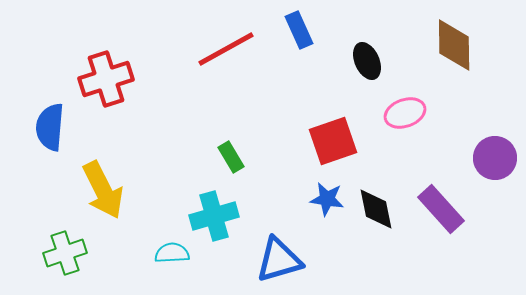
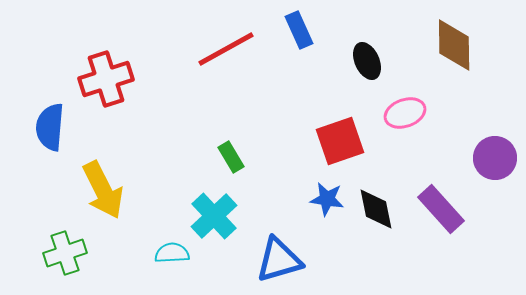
red square: moved 7 px right
cyan cross: rotated 27 degrees counterclockwise
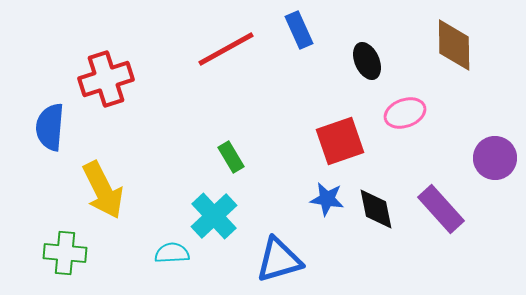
green cross: rotated 24 degrees clockwise
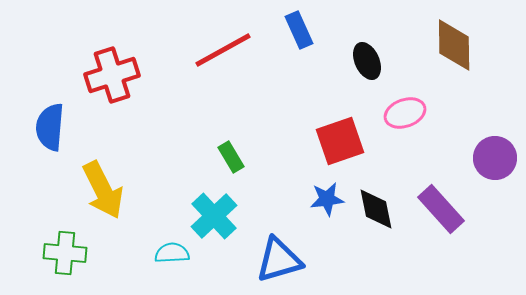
red line: moved 3 px left, 1 px down
red cross: moved 6 px right, 4 px up
blue star: rotated 16 degrees counterclockwise
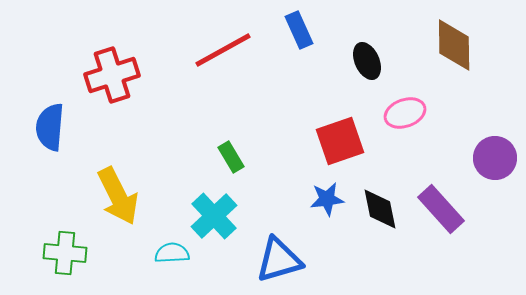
yellow arrow: moved 15 px right, 6 px down
black diamond: moved 4 px right
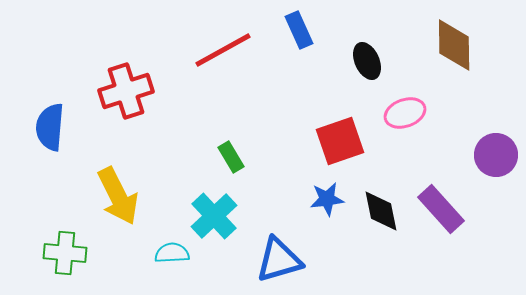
red cross: moved 14 px right, 16 px down
purple circle: moved 1 px right, 3 px up
black diamond: moved 1 px right, 2 px down
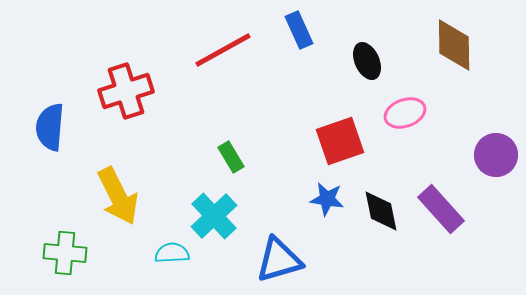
blue star: rotated 16 degrees clockwise
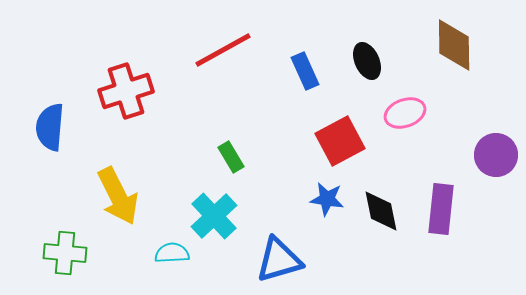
blue rectangle: moved 6 px right, 41 px down
red square: rotated 9 degrees counterclockwise
purple rectangle: rotated 48 degrees clockwise
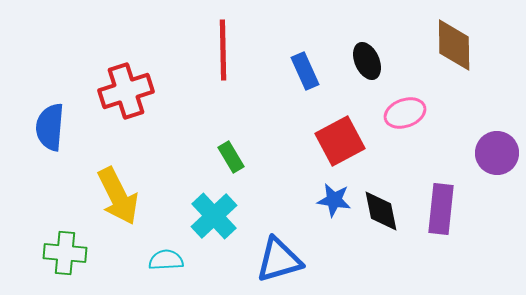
red line: rotated 62 degrees counterclockwise
purple circle: moved 1 px right, 2 px up
blue star: moved 7 px right, 1 px down
cyan semicircle: moved 6 px left, 7 px down
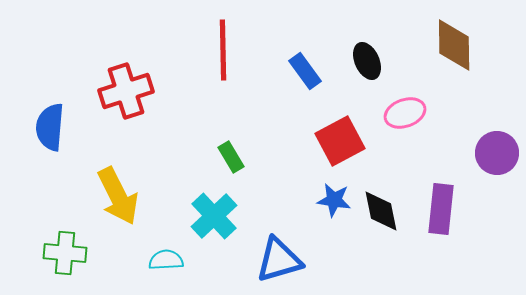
blue rectangle: rotated 12 degrees counterclockwise
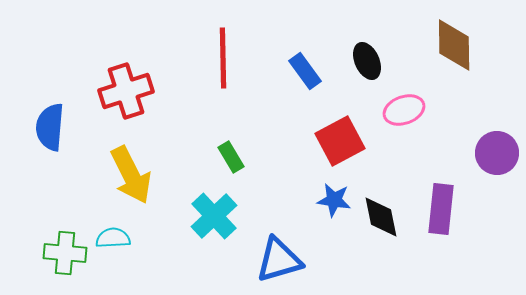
red line: moved 8 px down
pink ellipse: moved 1 px left, 3 px up
yellow arrow: moved 13 px right, 21 px up
black diamond: moved 6 px down
cyan semicircle: moved 53 px left, 22 px up
